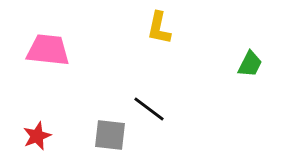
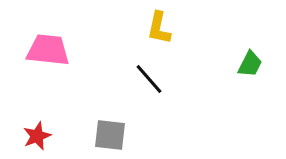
black line: moved 30 px up; rotated 12 degrees clockwise
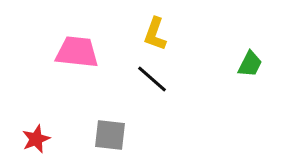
yellow L-shape: moved 4 px left, 6 px down; rotated 8 degrees clockwise
pink trapezoid: moved 29 px right, 2 px down
black line: moved 3 px right; rotated 8 degrees counterclockwise
red star: moved 1 px left, 3 px down
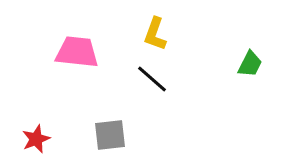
gray square: rotated 12 degrees counterclockwise
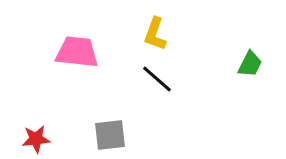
black line: moved 5 px right
red star: rotated 16 degrees clockwise
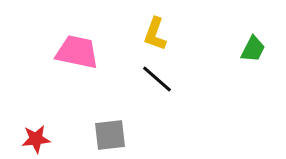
pink trapezoid: rotated 6 degrees clockwise
green trapezoid: moved 3 px right, 15 px up
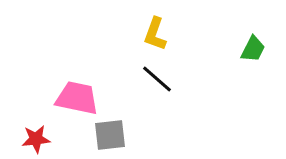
pink trapezoid: moved 46 px down
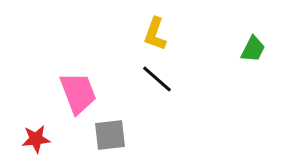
pink trapezoid: moved 1 px right, 5 px up; rotated 57 degrees clockwise
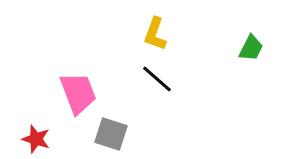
green trapezoid: moved 2 px left, 1 px up
gray square: moved 1 px right, 1 px up; rotated 24 degrees clockwise
red star: rotated 24 degrees clockwise
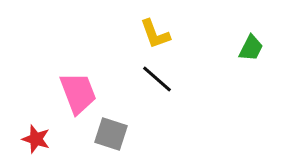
yellow L-shape: rotated 40 degrees counterclockwise
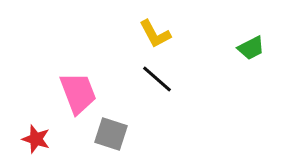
yellow L-shape: rotated 8 degrees counterclockwise
green trapezoid: rotated 36 degrees clockwise
